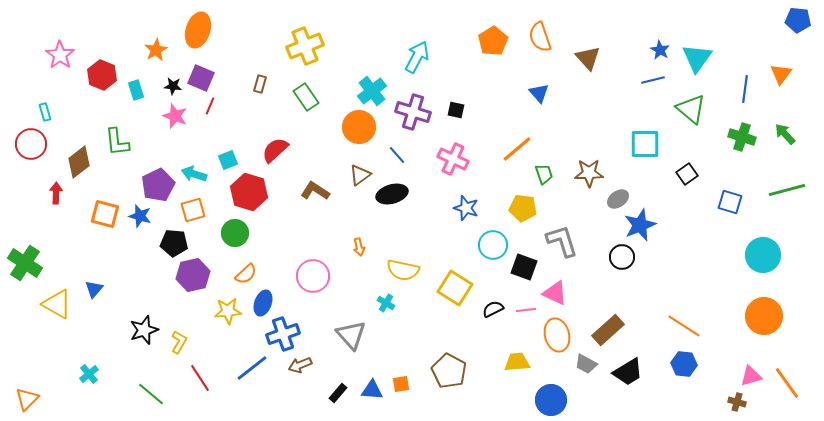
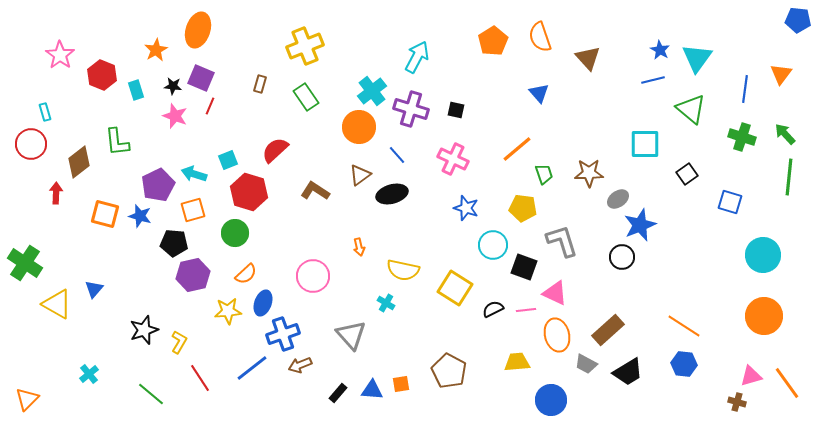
purple cross at (413, 112): moved 2 px left, 3 px up
green line at (787, 190): moved 2 px right, 13 px up; rotated 69 degrees counterclockwise
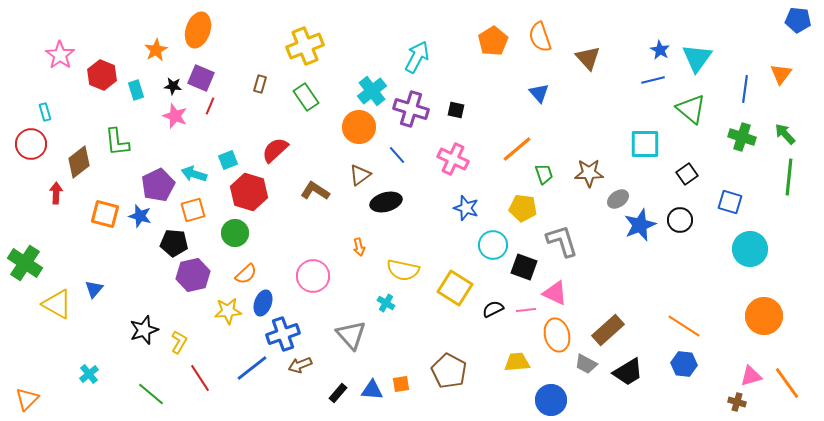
black ellipse at (392, 194): moved 6 px left, 8 px down
cyan circle at (763, 255): moved 13 px left, 6 px up
black circle at (622, 257): moved 58 px right, 37 px up
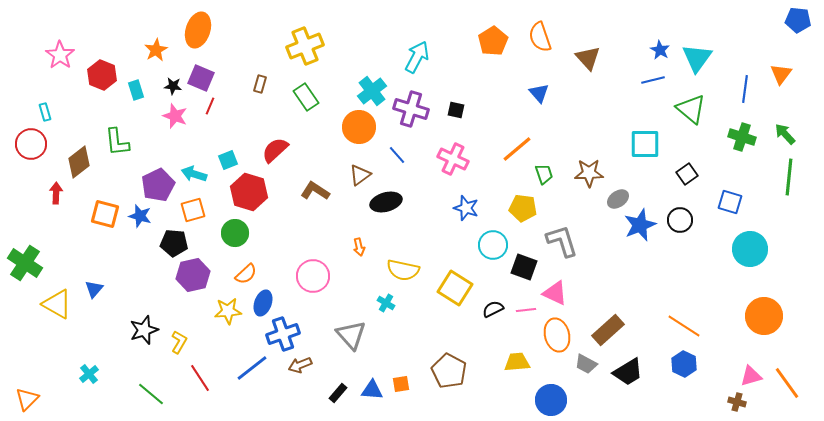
blue hexagon at (684, 364): rotated 20 degrees clockwise
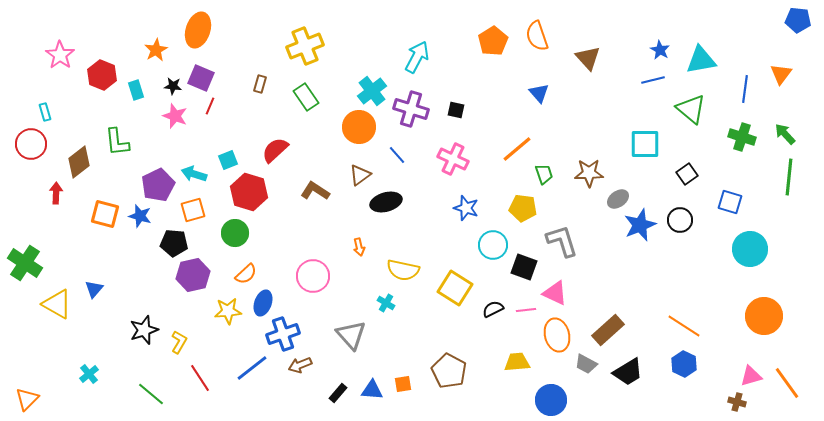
orange semicircle at (540, 37): moved 3 px left, 1 px up
cyan triangle at (697, 58): moved 4 px right, 2 px down; rotated 44 degrees clockwise
orange square at (401, 384): moved 2 px right
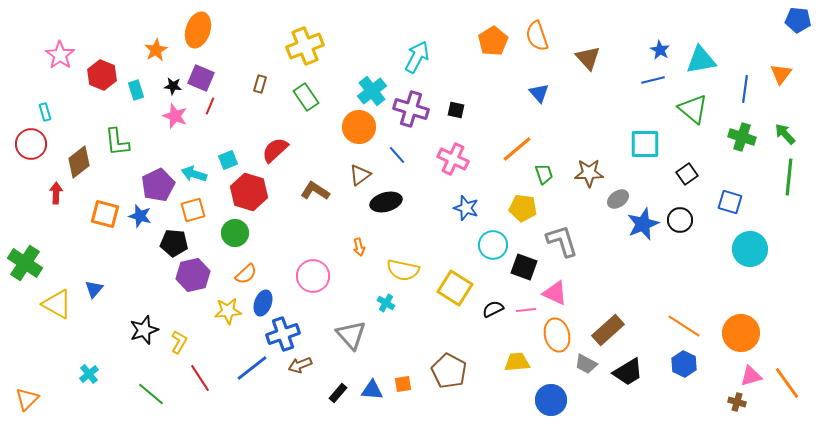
green triangle at (691, 109): moved 2 px right
blue star at (640, 225): moved 3 px right, 1 px up
orange circle at (764, 316): moved 23 px left, 17 px down
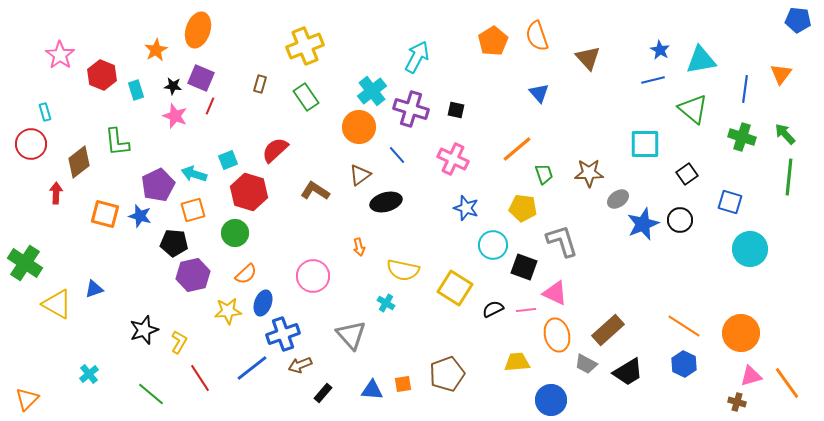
blue triangle at (94, 289): rotated 30 degrees clockwise
brown pentagon at (449, 371): moved 2 px left, 3 px down; rotated 24 degrees clockwise
black rectangle at (338, 393): moved 15 px left
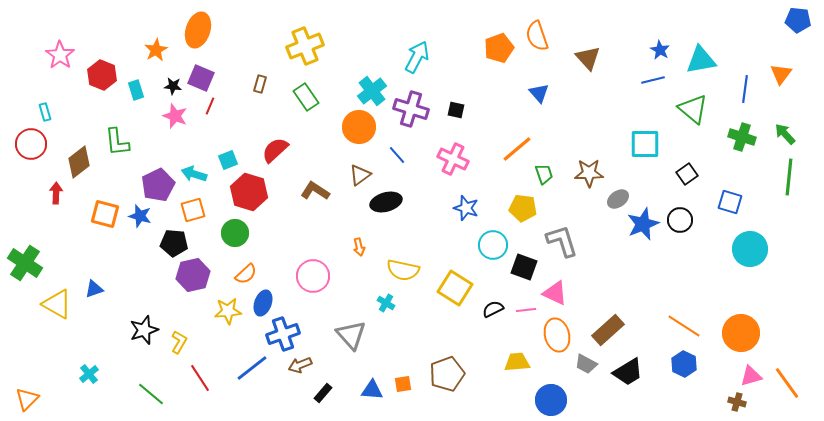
orange pentagon at (493, 41): moved 6 px right, 7 px down; rotated 12 degrees clockwise
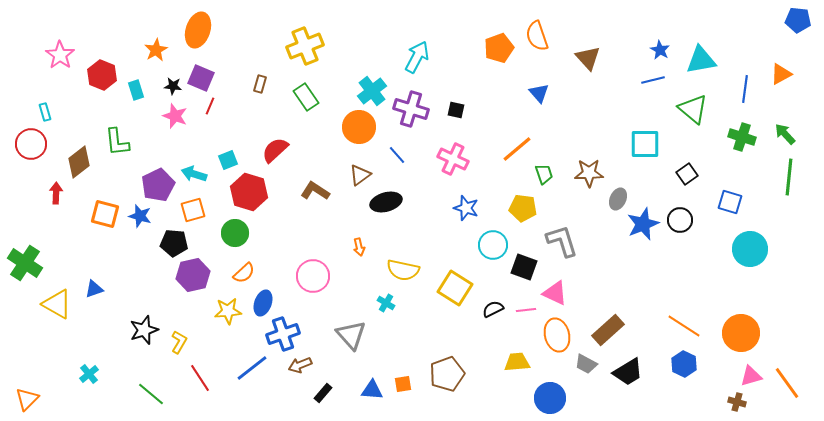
orange triangle at (781, 74): rotated 25 degrees clockwise
gray ellipse at (618, 199): rotated 30 degrees counterclockwise
orange semicircle at (246, 274): moved 2 px left, 1 px up
blue circle at (551, 400): moved 1 px left, 2 px up
